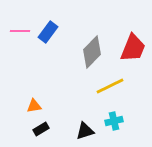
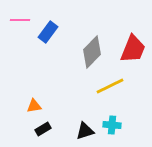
pink line: moved 11 px up
red trapezoid: moved 1 px down
cyan cross: moved 2 px left, 4 px down; rotated 18 degrees clockwise
black rectangle: moved 2 px right
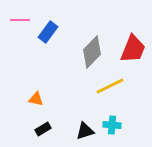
orange triangle: moved 2 px right, 7 px up; rotated 21 degrees clockwise
